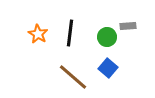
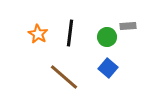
brown line: moved 9 px left
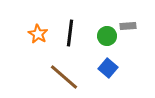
green circle: moved 1 px up
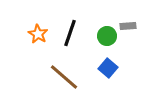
black line: rotated 12 degrees clockwise
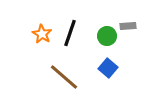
orange star: moved 4 px right
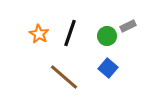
gray rectangle: rotated 21 degrees counterclockwise
orange star: moved 3 px left
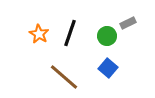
gray rectangle: moved 3 px up
